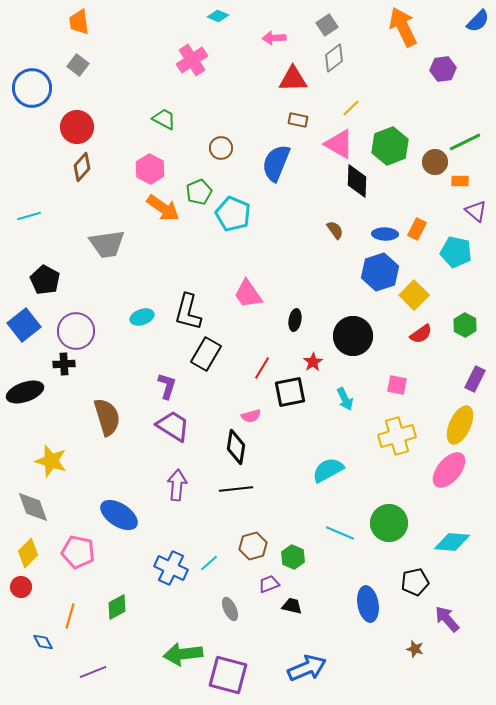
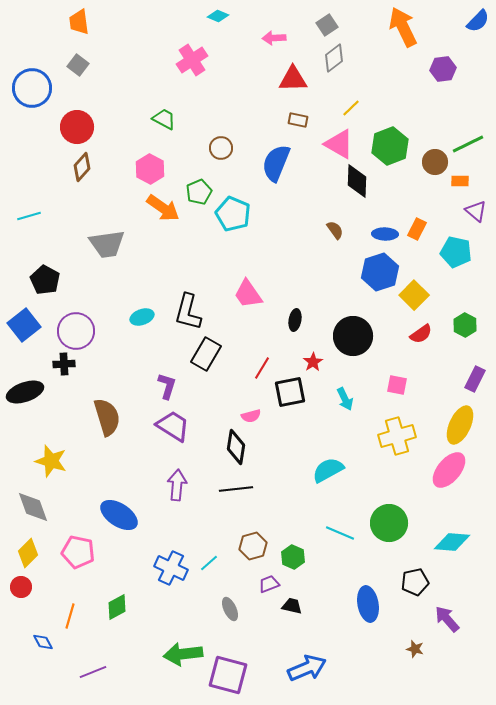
green line at (465, 142): moved 3 px right, 2 px down
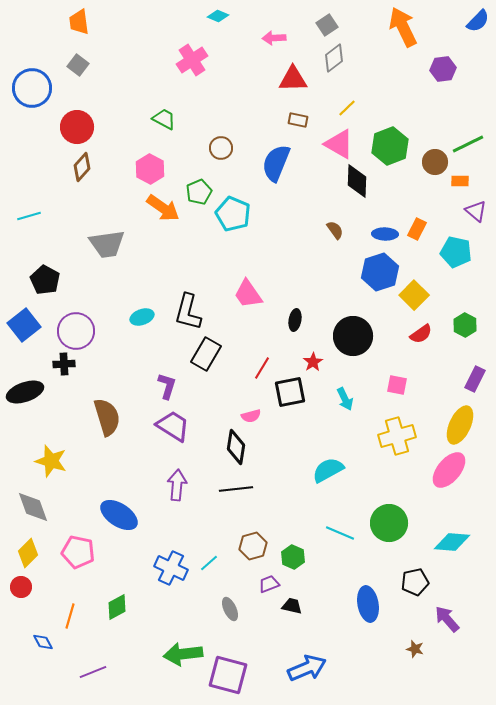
yellow line at (351, 108): moved 4 px left
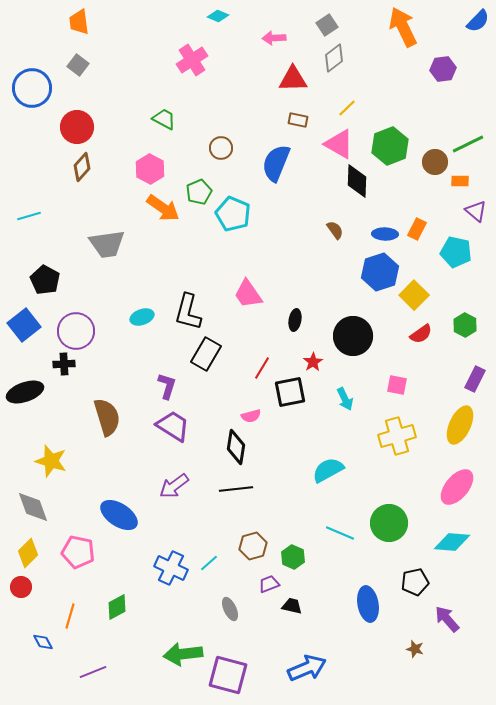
pink ellipse at (449, 470): moved 8 px right, 17 px down
purple arrow at (177, 485): moved 3 px left, 1 px down; rotated 132 degrees counterclockwise
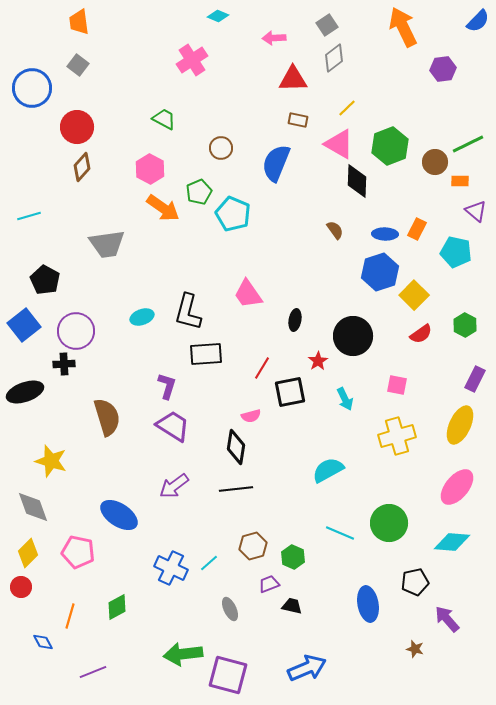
black rectangle at (206, 354): rotated 56 degrees clockwise
red star at (313, 362): moved 5 px right, 1 px up
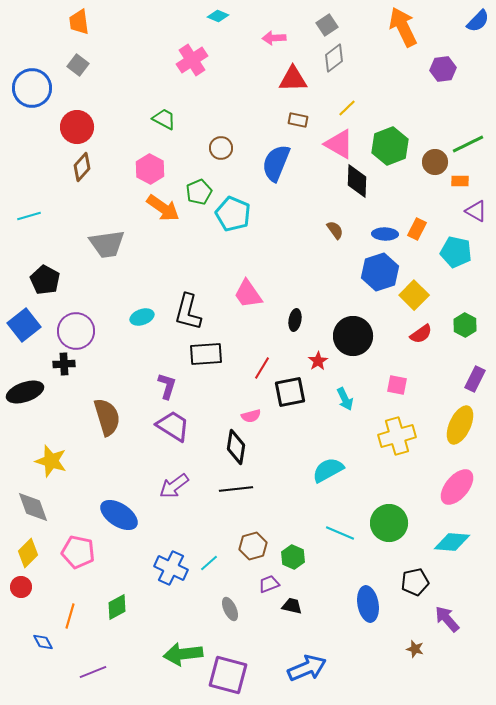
purple triangle at (476, 211): rotated 10 degrees counterclockwise
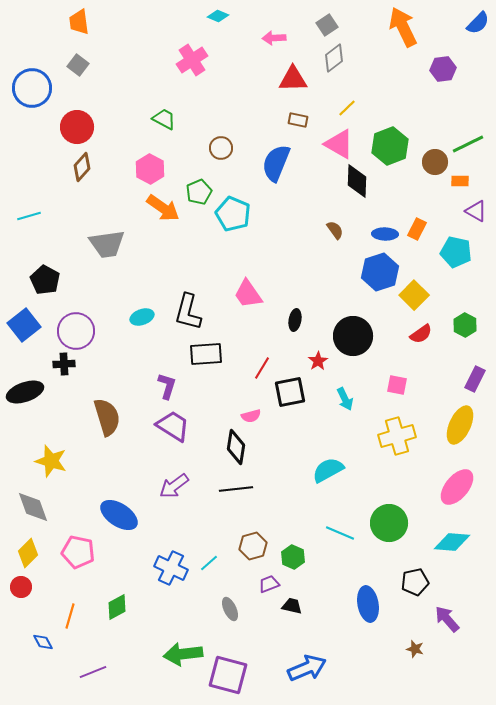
blue semicircle at (478, 21): moved 2 px down
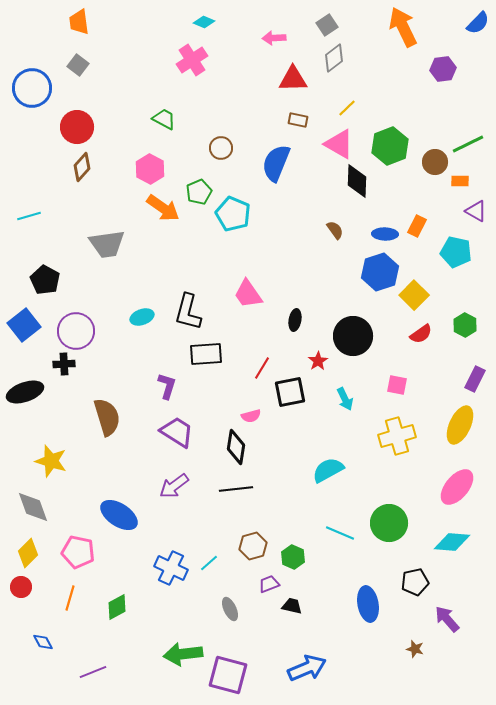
cyan diamond at (218, 16): moved 14 px left, 6 px down
orange rectangle at (417, 229): moved 3 px up
purple trapezoid at (173, 426): moved 4 px right, 6 px down
orange line at (70, 616): moved 18 px up
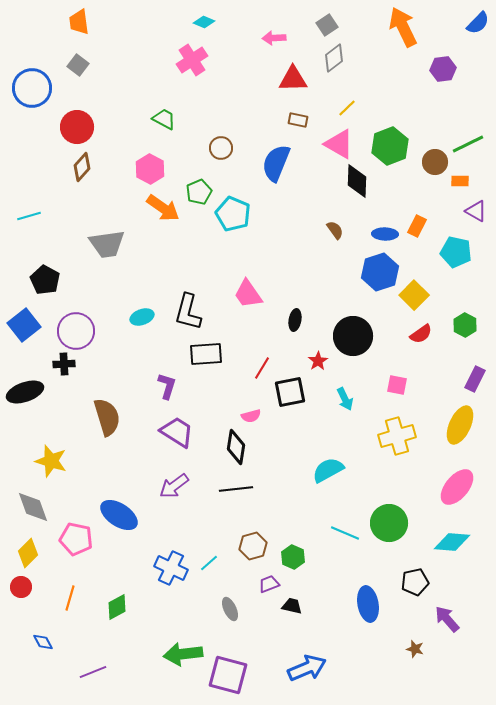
cyan line at (340, 533): moved 5 px right
pink pentagon at (78, 552): moved 2 px left, 13 px up
